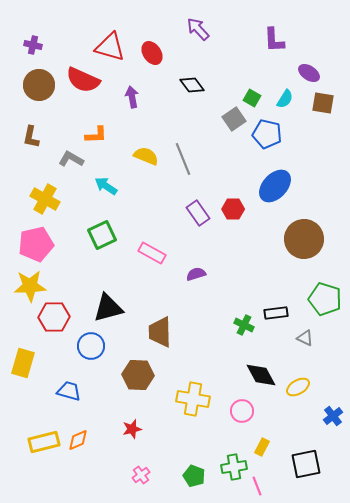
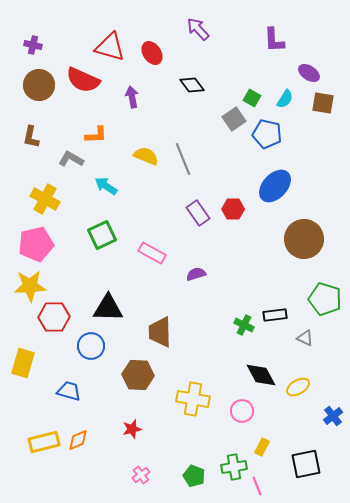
black triangle at (108, 308): rotated 16 degrees clockwise
black rectangle at (276, 313): moved 1 px left, 2 px down
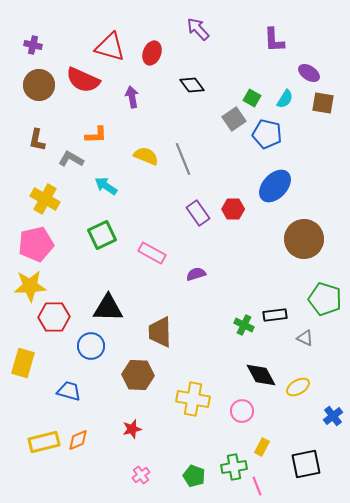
red ellipse at (152, 53): rotated 55 degrees clockwise
brown L-shape at (31, 137): moved 6 px right, 3 px down
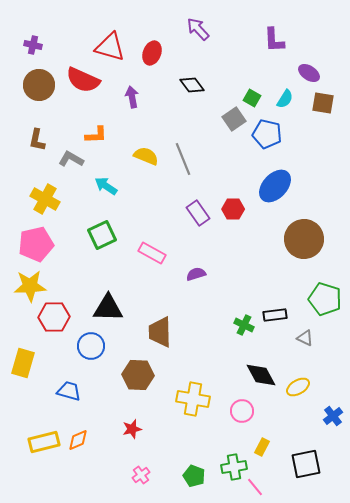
pink line at (257, 486): moved 2 px left, 1 px down; rotated 18 degrees counterclockwise
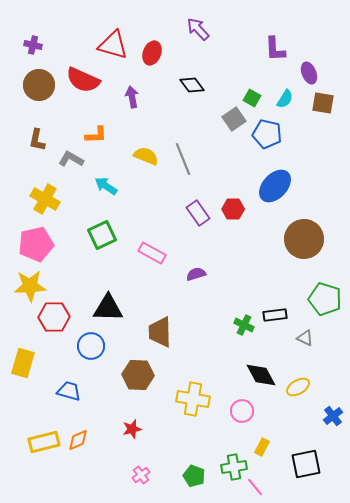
purple L-shape at (274, 40): moved 1 px right, 9 px down
red triangle at (110, 47): moved 3 px right, 2 px up
purple ellipse at (309, 73): rotated 35 degrees clockwise
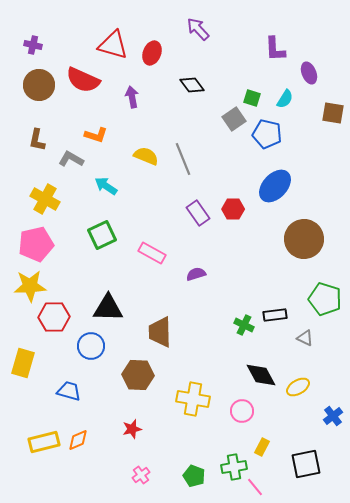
green square at (252, 98): rotated 12 degrees counterclockwise
brown square at (323, 103): moved 10 px right, 10 px down
orange L-shape at (96, 135): rotated 20 degrees clockwise
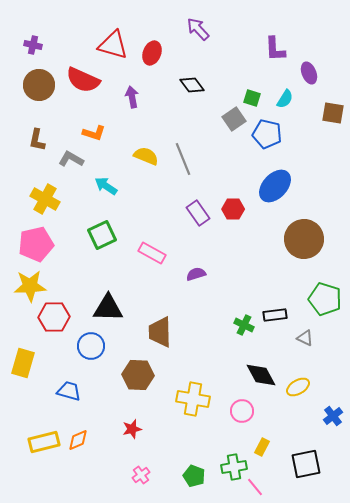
orange L-shape at (96, 135): moved 2 px left, 2 px up
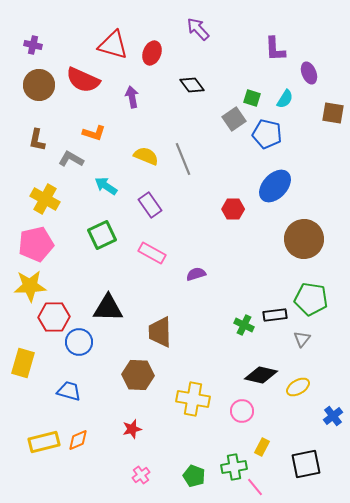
purple rectangle at (198, 213): moved 48 px left, 8 px up
green pentagon at (325, 299): moved 14 px left; rotated 8 degrees counterclockwise
gray triangle at (305, 338): moved 3 px left, 1 px down; rotated 42 degrees clockwise
blue circle at (91, 346): moved 12 px left, 4 px up
black diamond at (261, 375): rotated 48 degrees counterclockwise
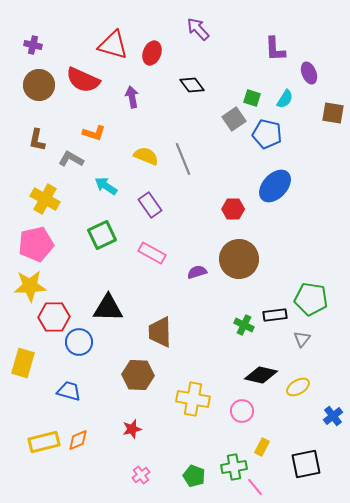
brown circle at (304, 239): moved 65 px left, 20 px down
purple semicircle at (196, 274): moved 1 px right, 2 px up
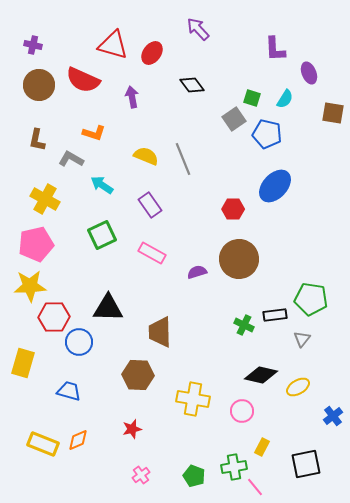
red ellipse at (152, 53): rotated 15 degrees clockwise
cyan arrow at (106, 186): moved 4 px left, 1 px up
yellow rectangle at (44, 442): moved 1 px left, 2 px down; rotated 36 degrees clockwise
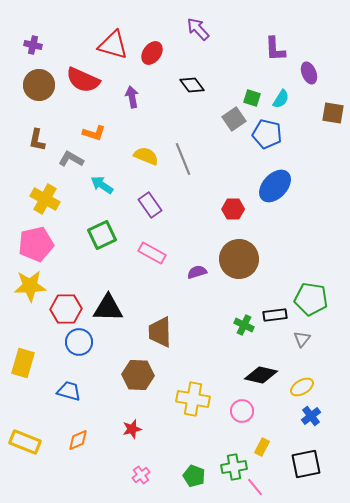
cyan semicircle at (285, 99): moved 4 px left
red hexagon at (54, 317): moved 12 px right, 8 px up
yellow ellipse at (298, 387): moved 4 px right
blue cross at (333, 416): moved 22 px left
yellow rectangle at (43, 444): moved 18 px left, 2 px up
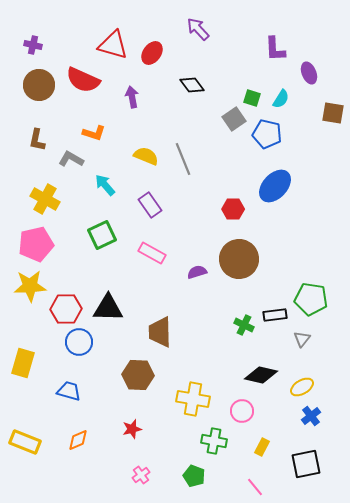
cyan arrow at (102, 185): moved 3 px right; rotated 15 degrees clockwise
green cross at (234, 467): moved 20 px left, 26 px up; rotated 20 degrees clockwise
